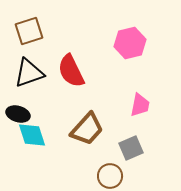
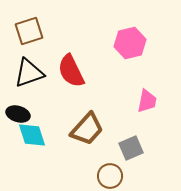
pink trapezoid: moved 7 px right, 4 px up
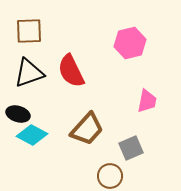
brown square: rotated 16 degrees clockwise
cyan diamond: rotated 44 degrees counterclockwise
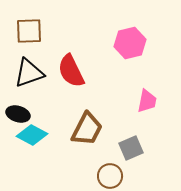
brown trapezoid: rotated 15 degrees counterclockwise
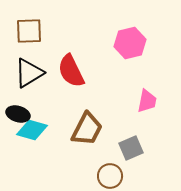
black triangle: rotated 12 degrees counterclockwise
cyan diamond: moved 5 px up; rotated 12 degrees counterclockwise
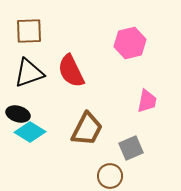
black triangle: rotated 12 degrees clockwise
cyan diamond: moved 2 px left, 2 px down; rotated 16 degrees clockwise
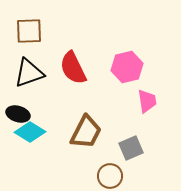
pink hexagon: moved 3 px left, 24 px down
red semicircle: moved 2 px right, 3 px up
pink trapezoid: rotated 20 degrees counterclockwise
brown trapezoid: moved 1 px left, 3 px down
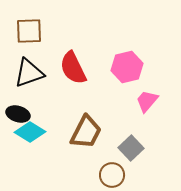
pink trapezoid: rotated 130 degrees counterclockwise
gray square: rotated 20 degrees counterclockwise
brown circle: moved 2 px right, 1 px up
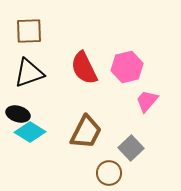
red semicircle: moved 11 px right
brown circle: moved 3 px left, 2 px up
